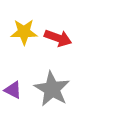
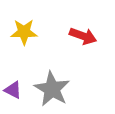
red arrow: moved 25 px right, 2 px up
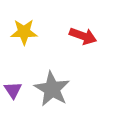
purple triangle: rotated 30 degrees clockwise
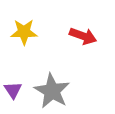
gray star: moved 2 px down
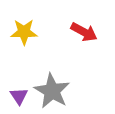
red arrow: moved 1 px right, 4 px up; rotated 8 degrees clockwise
purple triangle: moved 6 px right, 6 px down
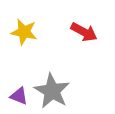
yellow star: rotated 12 degrees clockwise
purple triangle: rotated 36 degrees counterclockwise
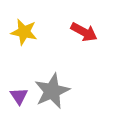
gray star: rotated 18 degrees clockwise
purple triangle: rotated 36 degrees clockwise
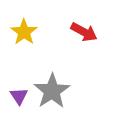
yellow star: rotated 24 degrees clockwise
gray star: rotated 9 degrees counterclockwise
